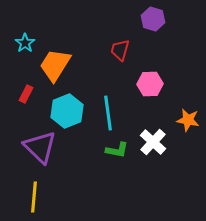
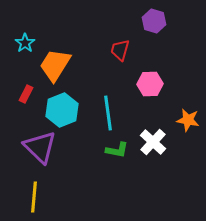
purple hexagon: moved 1 px right, 2 px down
cyan hexagon: moved 5 px left, 1 px up
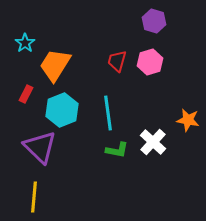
red trapezoid: moved 3 px left, 11 px down
pink hexagon: moved 22 px up; rotated 15 degrees counterclockwise
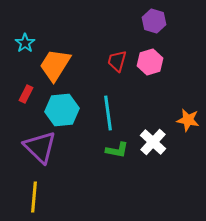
cyan hexagon: rotated 16 degrees clockwise
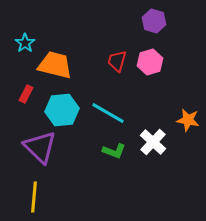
orange trapezoid: rotated 72 degrees clockwise
cyan line: rotated 52 degrees counterclockwise
green L-shape: moved 3 px left, 1 px down; rotated 10 degrees clockwise
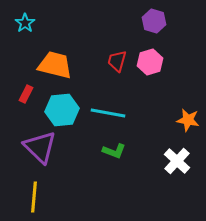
cyan star: moved 20 px up
cyan line: rotated 20 degrees counterclockwise
white cross: moved 24 px right, 19 px down
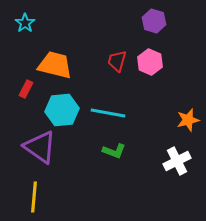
pink hexagon: rotated 20 degrees counterclockwise
red rectangle: moved 5 px up
orange star: rotated 25 degrees counterclockwise
purple triangle: rotated 9 degrees counterclockwise
white cross: rotated 20 degrees clockwise
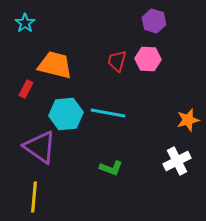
pink hexagon: moved 2 px left, 3 px up; rotated 20 degrees counterclockwise
cyan hexagon: moved 4 px right, 4 px down
green L-shape: moved 3 px left, 17 px down
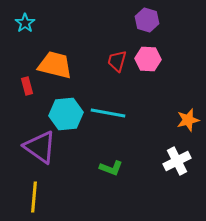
purple hexagon: moved 7 px left, 1 px up
red rectangle: moved 1 px right, 3 px up; rotated 42 degrees counterclockwise
